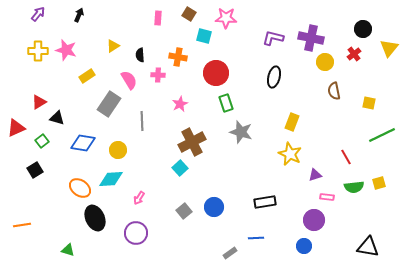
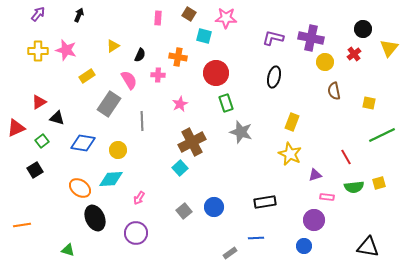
black semicircle at (140, 55): rotated 152 degrees counterclockwise
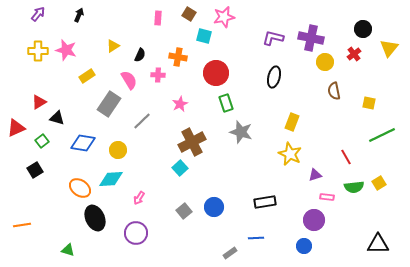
pink star at (226, 18): moved 2 px left, 1 px up; rotated 15 degrees counterclockwise
gray line at (142, 121): rotated 48 degrees clockwise
yellow square at (379, 183): rotated 16 degrees counterclockwise
black triangle at (368, 247): moved 10 px right, 3 px up; rotated 10 degrees counterclockwise
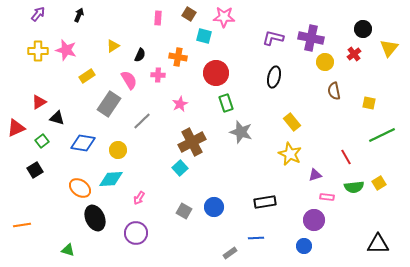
pink star at (224, 17): rotated 15 degrees clockwise
yellow rectangle at (292, 122): rotated 60 degrees counterclockwise
gray square at (184, 211): rotated 21 degrees counterclockwise
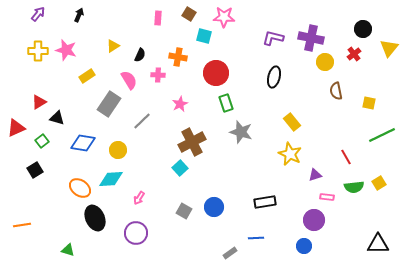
brown semicircle at (334, 91): moved 2 px right
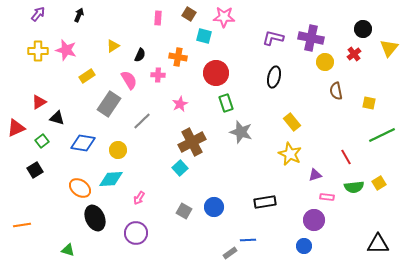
blue line at (256, 238): moved 8 px left, 2 px down
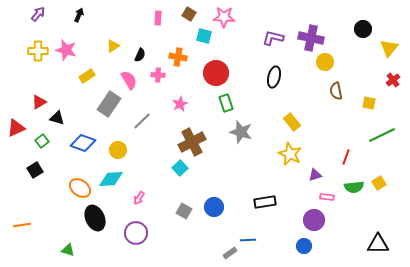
red cross at (354, 54): moved 39 px right, 26 px down
blue diamond at (83, 143): rotated 10 degrees clockwise
red line at (346, 157): rotated 49 degrees clockwise
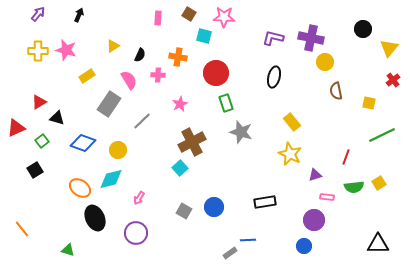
cyan diamond at (111, 179): rotated 10 degrees counterclockwise
orange line at (22, 225): moved 4 px down; rotated 60 degrees clockwise
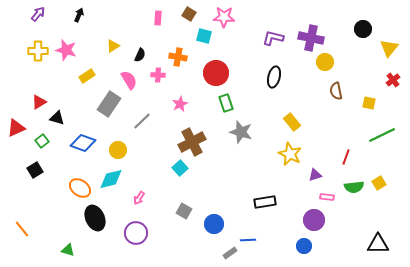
blue circle at (214, 207): moved 17 px down
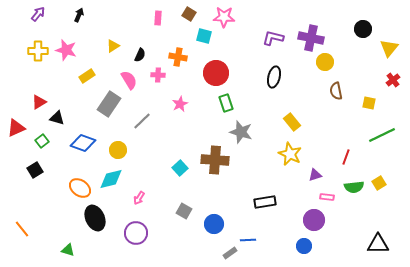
brown cross at (192, 142): moved 23 px right, 18 px down; rotated 32 degrees clockwise
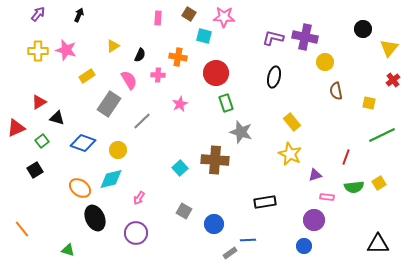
purple cross at (311, 38): moved 6 px left, 1 px up
